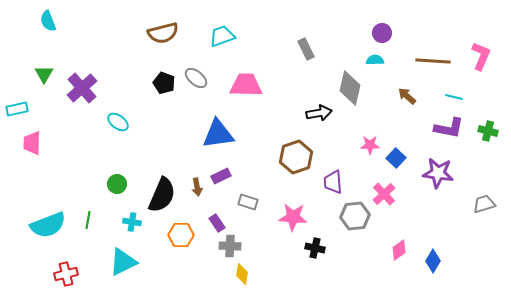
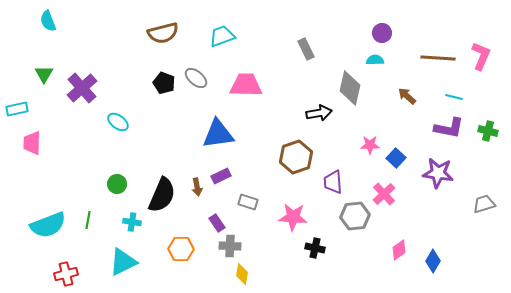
brown line at (433, 61): moved 5 px right, 3 px up
orange hexagon at (181, 235): moved 14 px down
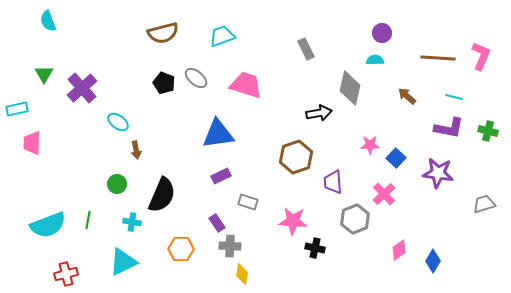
pink trapezoid at (246, 85): rotated 16 degrees clockwise
brown arrow at (197, 187): moved 61 px left, 37 px up
gray hexagon at (355, 216): moved 3 px down; rotated 16 degrees counterclockwise
pink star at (293, 217): moved 4 px down
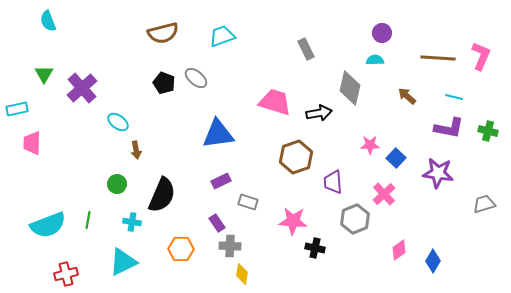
pink trapezoid at (246, 85): moved 29 px right, 17 px down
purple rectangle at (221, 176): moved 5 px down
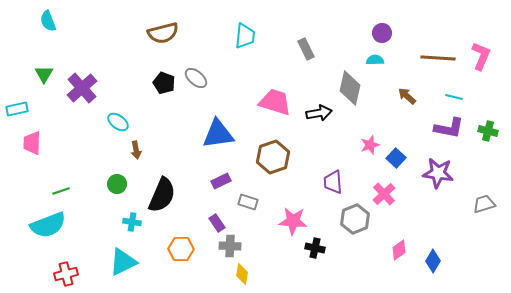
cyan trapezoid at (222, 36): moved 23 px right; rotated 116 degrees clockwise
pink star at (370, 145): rotated 18 degrees counterclockwise
brown hexagon at (296, 157): moved 23 px left
green line at (88, 220): moved 27 px left, 29 px up; rotated 60 degrees clockwise
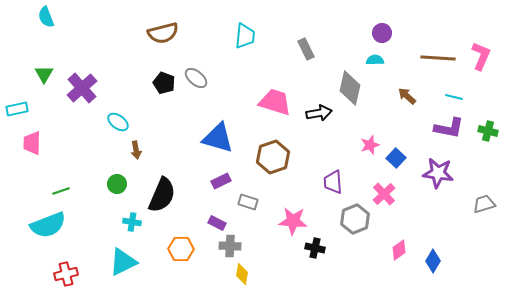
cyan semicircle at (48, 21): moved 2 px left, 4 px up
blue triangle at (218, 134): moved 4 px down; rotated 24 degrees clockwise
purple rectangle at (217, 223): rotated 30 degrees counterclockwise
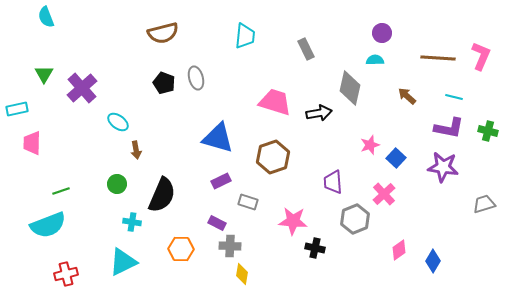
gray ellipse at (196, 78): rotated 35 degrees clockwise
purple star at (438, 173): moved 5 px right, 6 px up
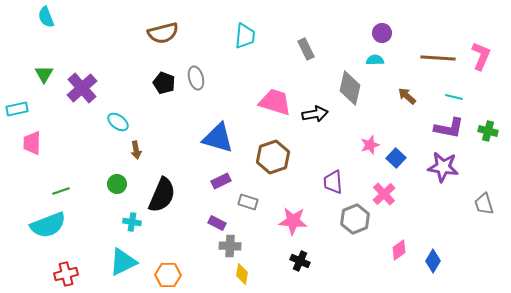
black arrow at (319, 113): moved 4 px left, 1 px down
gray trapezoid at (484, 204): rotated 90 degrees counterclockwise
black cross at (315, 248): moved 15 px left, 13 px down; rotated 12 degrees clockwise
orange hexagon at (181, 249): moved 13 px left, 26 px down
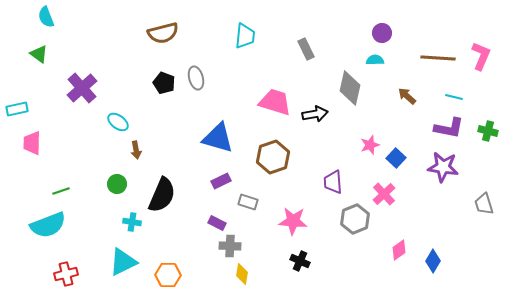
green triangle at (44, 74): moved 5 px left, 20 px up; rotated 24 degrees counterclockwise
